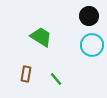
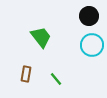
green trapezoid: rotated 20 degrees clockwise
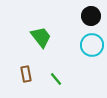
black circle: moved 2 px right
brown rectangle: rotated 21 degrees counterclockwise
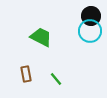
green trapezoid: rotated 25 degrees counterclockwise
cyan circle: moved 2 px left, 14 px up
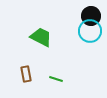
green line: rotated 32 degrees counterclockwise
